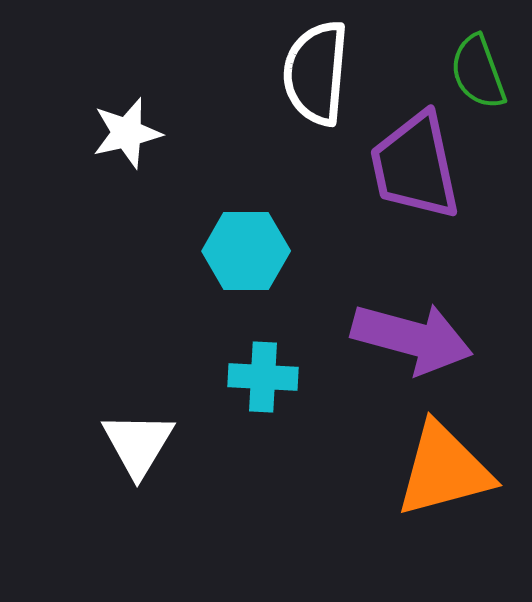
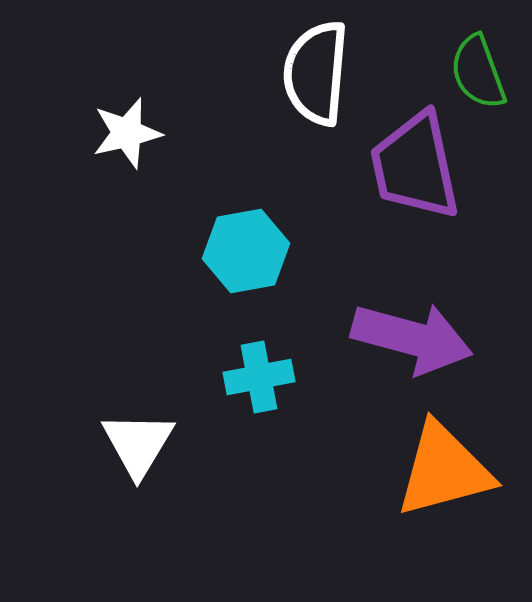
cyan hexagon: rotated 10 degrees counterclockwise
cyan cross: moved 4 px left; rotated 14 degrees counterclockwise
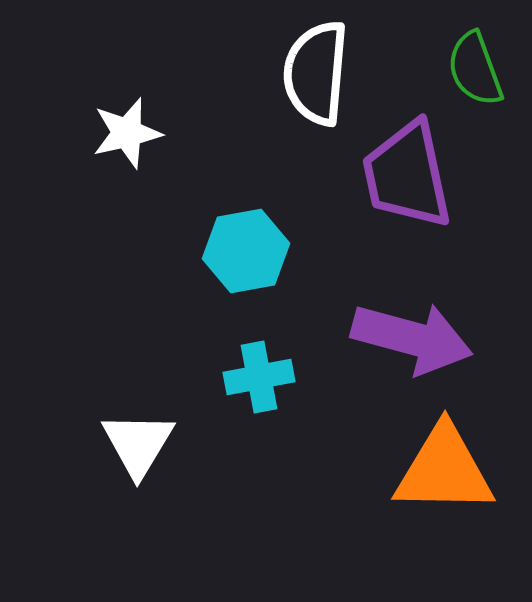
green semicircle: moved 3 px left, 3 px up
purple trapezoid: moved 8 px left, 9 px down
orange triangle: rotated 16 degrees clockwise
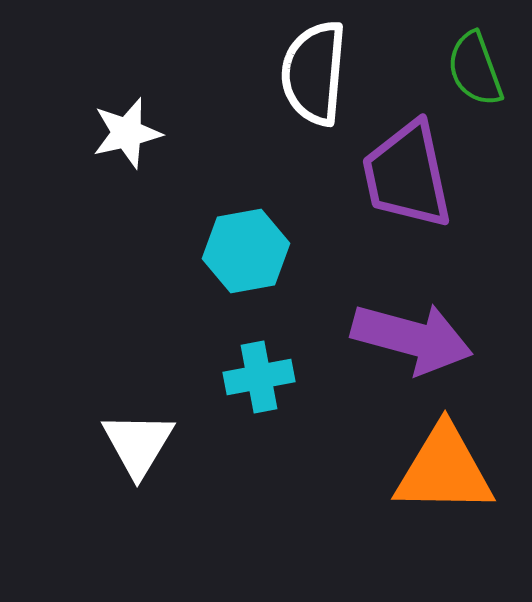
white semicircle: moved 2 px left
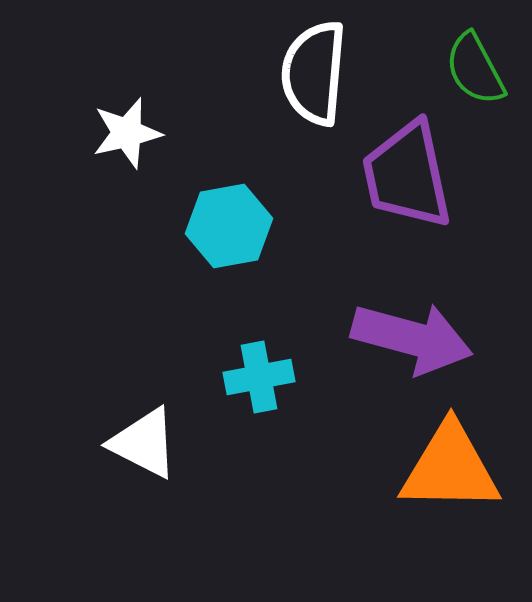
green semicircle: rotated 8 degrees counterclockwise
cyan hexagon: moved 17 px left, 25 px up
white triangle: moved 6 px right, 1 px up; rotated 34 degrees counterclockwise
orange triangle: moved 6 px right, 2 px up
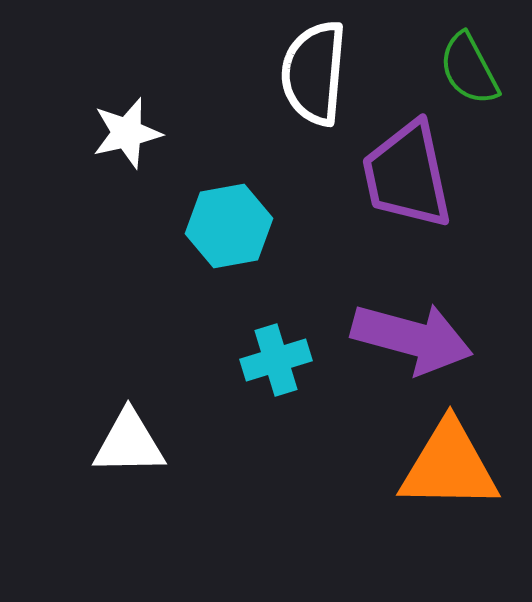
green semicircle: moved 6 px left
cyan cross: moved 17 px right, 17 px up; rotated 6 degrees counterclockwise
white triangle: moved 15 px left; rotated 28 degrees counterclockwise
orange triangle: moved 1 px left, 2 px up
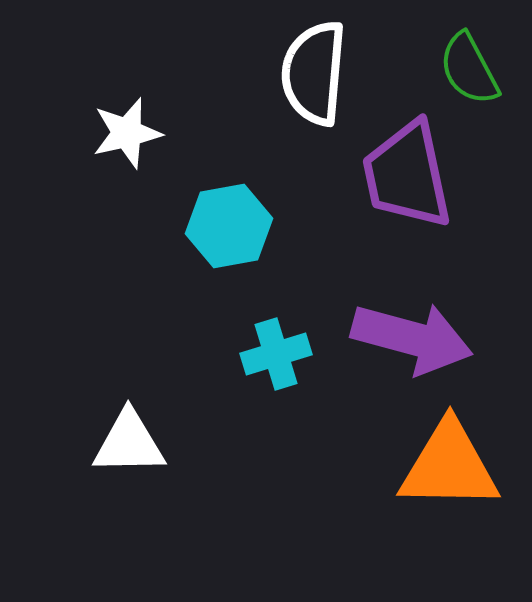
cyan cross: moved 6 px up
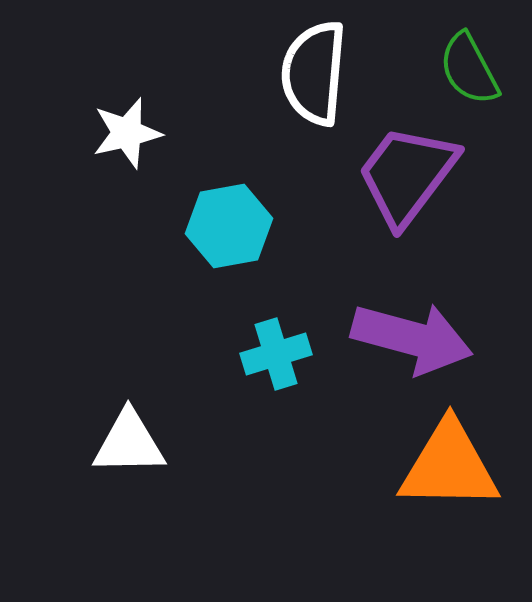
purple trapezoid: rotated 49 degrees clockwise
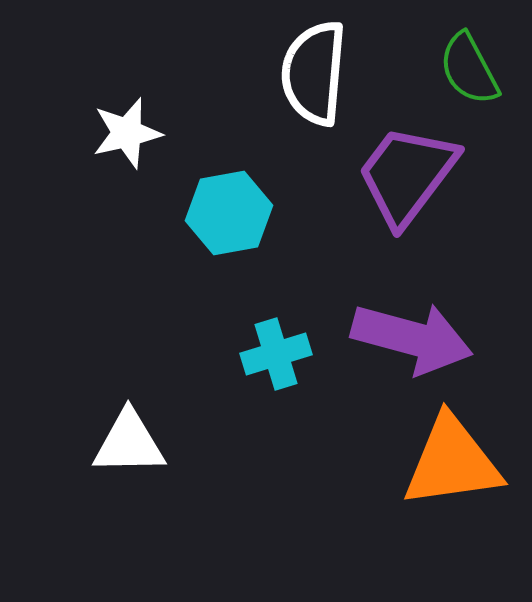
cyan hexagon: moved 13 px up
orange triangle: moved 3 px right, 4 px up; rotated 9 degrees counterclockwise
